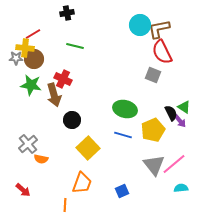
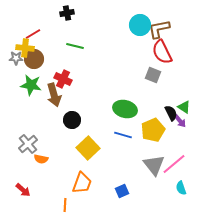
cyan semicircle: rotated 104 degrees counterclockwise
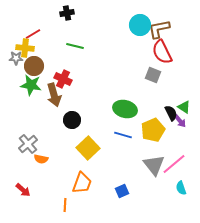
brown circle: moved 7 px down
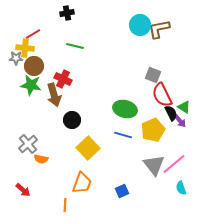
red semicircle: moved 43 px down
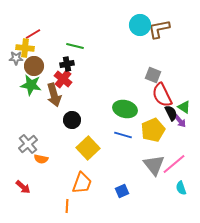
black cross: moved 51 px down
red cross: rotated 12 degrees clockwise
red arrow: moved 3 px up
orange line: moved 2 px right, 1 px down
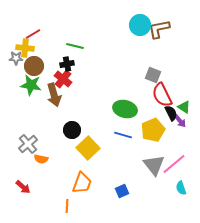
black circle: moved 10 px down
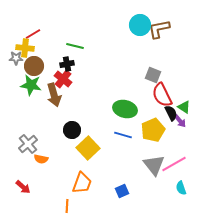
pink line: rotated 10 degrees clockwise
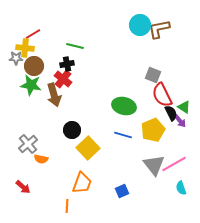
green ellipse: moved 1 px left, 3 px up
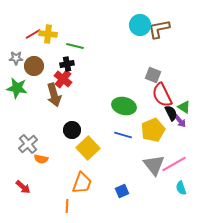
yellow cross: moved 23 px right, 14 px up
green star: moved 14 px left, 3 px down
